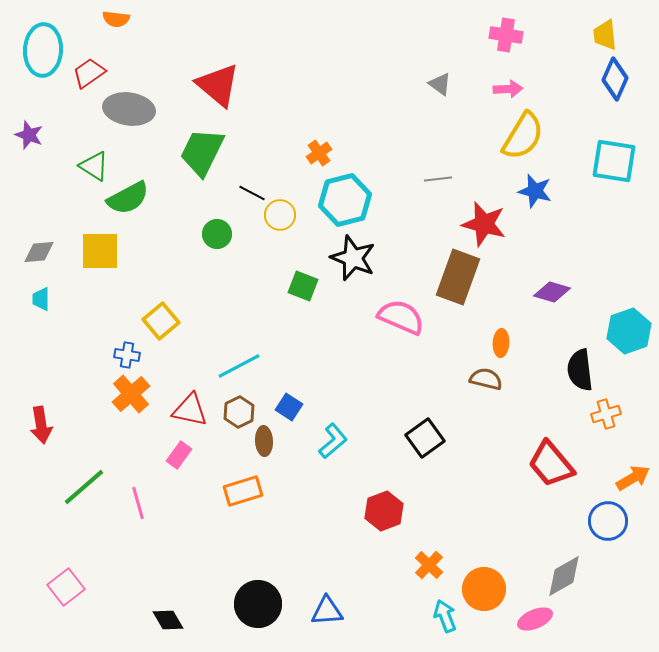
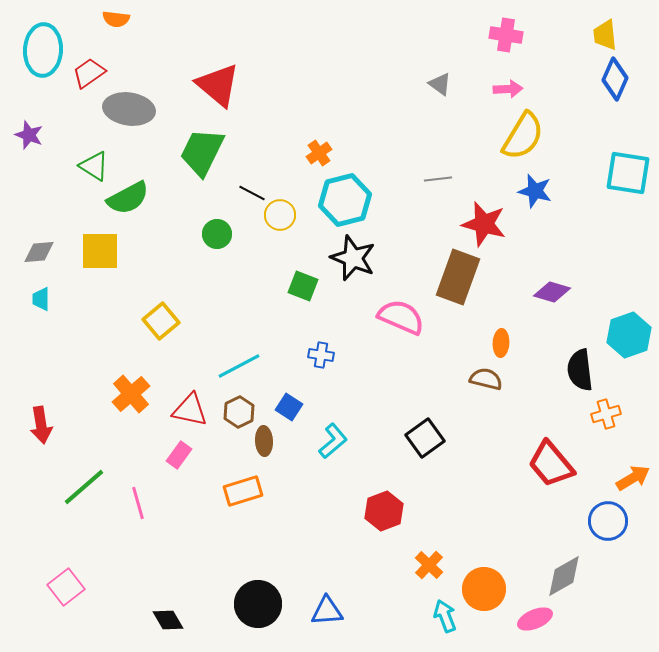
cyan square at (614, 161): moved 14 px right, 12 px down
cyan hexagon at (629, 331): moved 4 px down
blue cross at (127, 355): moved 194 px right
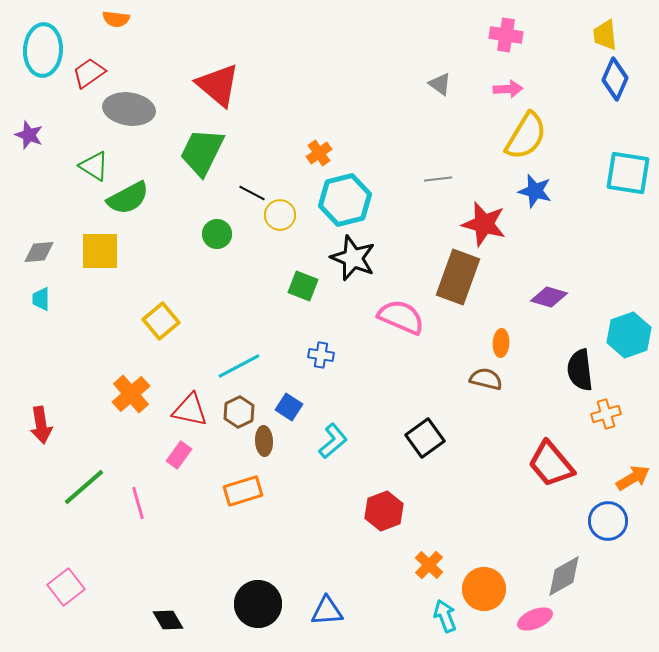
yellow semicircle at (523, 136): moved 3 px right
purple diamond at (552, 292): moved 3 px left, 5 px down
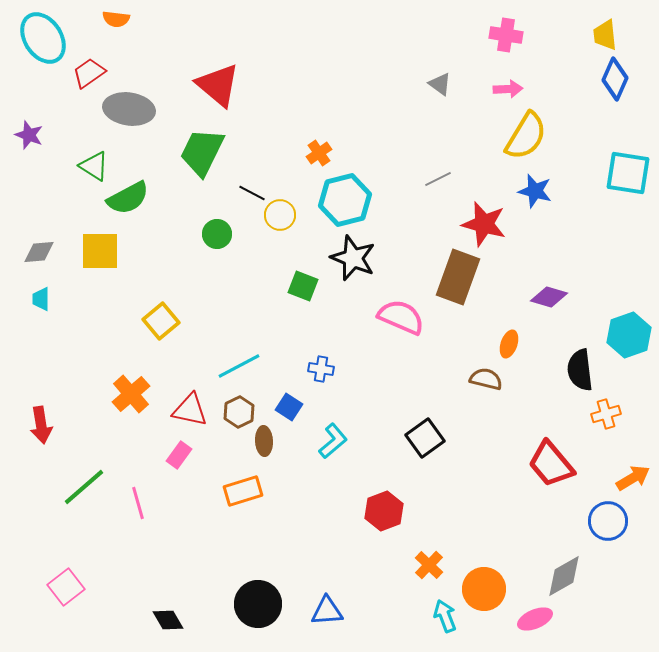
cyan ellipse at (43, 50): moved 12 px up; rotated 36 degrees counterclockwise
gray line at (438, 179): rotated 20 degrees counterclockwise
orange ellipse at (501, 343): moved 8 px right, 1 px down; rotated 16 degrees clockwise
blue cross at (321, 355): moved 14 px down
